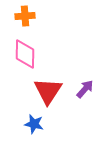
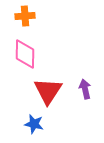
purple arrow: rotated 54 degrees counterclockwise
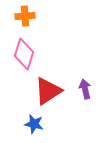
pink diamond: moved 1 px left; rotated 16 degrees clockwise
red triangle: rotated 24 degrees clockwise
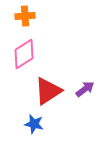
pink diamond: rotated 40 degrees clockwise
purple arrow: rotated 66 degrees clockwise
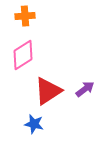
pink diamond: moved 1 px left, 1 px down
